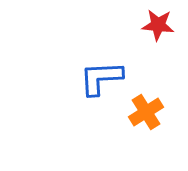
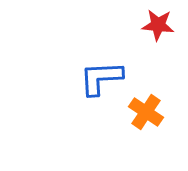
orange cross: rotated 24 degrees counterclockwise
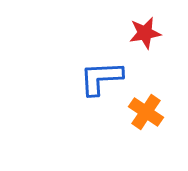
red star: moved 13 px left, 8 px down; rotated 16 degrees counterclockwise
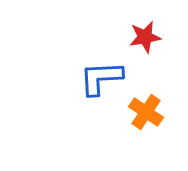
red star: moved 4 px down
